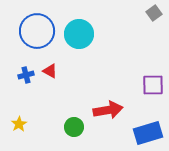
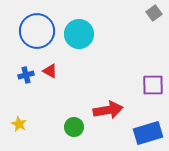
yellow star: rotated 14 degrees counterclockwise
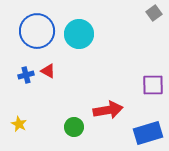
red triangle: moved 2 px left
